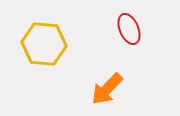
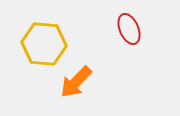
orange arrow: moved 31 px left, 7 px up
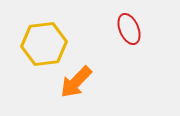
yellow hexagon: rotated 12 degrees counterclockwise
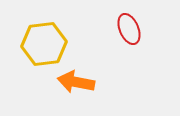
orange arrow: rotated 57 degrees clockwise
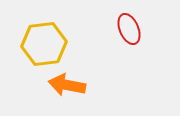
orange arrow: moved 9 px left, 3 px down
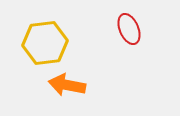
yellow hexagon: moved 1 px right, 1 px up
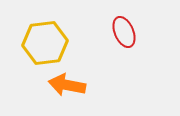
red ellipse: moved 5 px left, 3 px down
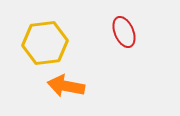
orange arrow: moved 1 px left, 1 px down
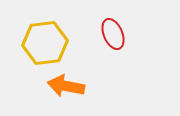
red ellipse: moved 11 px left, 2 px down
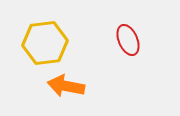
red ellipse: moved 15 px right, 6 px down
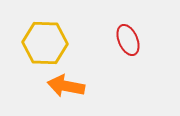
yellow hexagon: rotated 9 degrees clockwise
